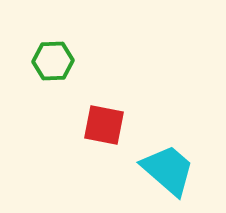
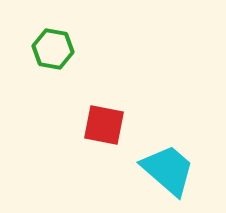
green hexagon: moved 12 px up; rotated 12 degrees clockwise
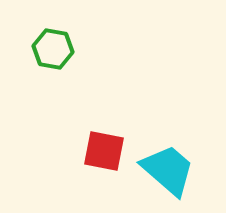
red square: moved 26 px down
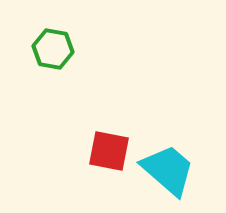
red square: moved 5 px right
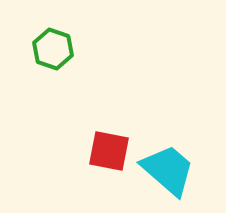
green hexagon: rotated 9 degrees clockwise
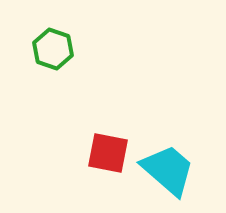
red square: moved 1 px left, 2 px down
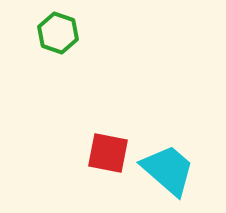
green hexagon: moved 5 px right, 16 px up
